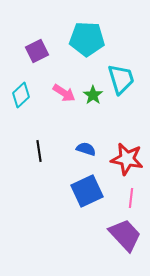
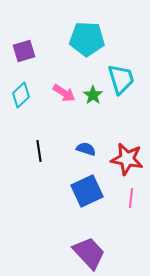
purple square: moved 13 px left; rotated 10 degrees clockwise
purple trapezoid: moved 36 px left, 18 px down
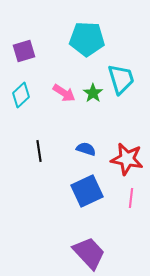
green star: moved 2 px up
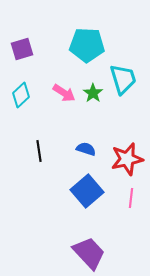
cyan pentagon: moved 6 px down
purple square: moved 2 px left, 2 px up
cyan trapezoid: moved 2 px right
red star: rotated 24 degrees counterclockwise
blue square: rotated 16 degrees counterclockwise
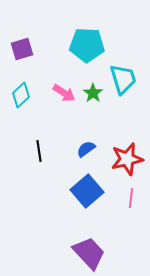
blue semicircle: rotated 54 degrees counterclockwise
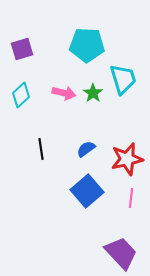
pink arrow: rotated 20 degrees counterclockwise
black line: moved 2 px right, 2 px up
purple trapezoid: moved 32 px right
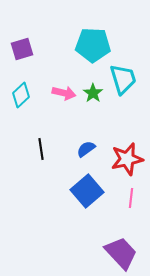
cyan pentagon: moved 6 px right
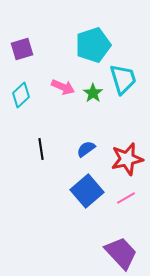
cyan pentagon: rotated 20 degrees counterclockwise
pink arrow: moved 1 px left, 6 px up; rotated 10 degrees clockwise
pink line: moved 5 px left; rotated 54 degrees clockwise
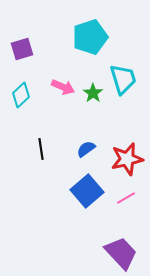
cyan pentagon: moved 3 px left, 8 px up
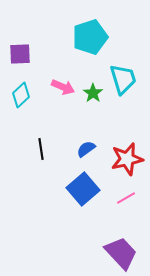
purple square: moved 2 px left, 5 px down; rotated 15 degrees clockwise
blue square: moved 4 px left, 2 px up
